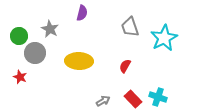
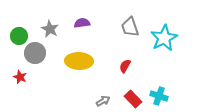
purple semicircle: moved 10 px down; rotated 112 degrees counterclockwise
cyan cross: moved 1 px right, 1 px up
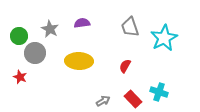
cyan cross: moved 4 px up
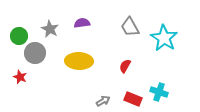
gray trapezoid: rotated 10 degrees counterclockwise
cyan star: rotated 12 degrees counterclockwise
red rectangle: rotated 24 degrees counterclockwise
